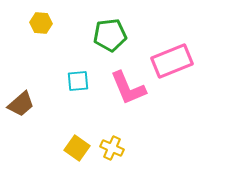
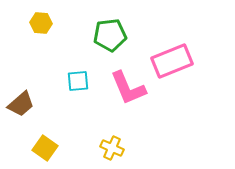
yellow square: moved 32 px left
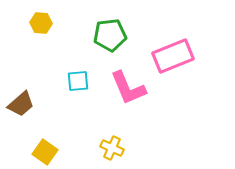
pink rectangle: moved 1 px right, 5 px up
yellow square: moved 4 px down
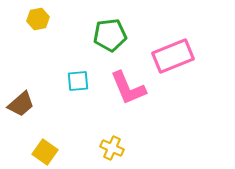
yellow hexagon: moved 3 px left, 4 px up; rotated 15 degrees counterclockwise
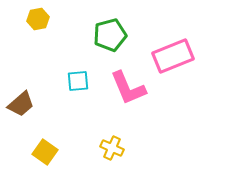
green pentagon: rotated 8 degrees counterclockwise
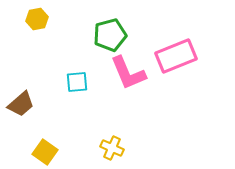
yellow hexagon: moved 1 px left
pink rectangle: moved 3 px right
cyan square: moved 1 px left, 1 px down
pink L-shape: moved 15 px up
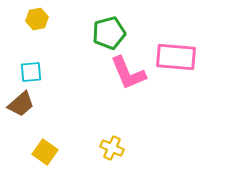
green pentagon: moved 1 px left, 2 px up
pink rectangle: moved 1 px down; rotated 27 degrees clockwise
cyan square: moved 46 px left, 10 px up
